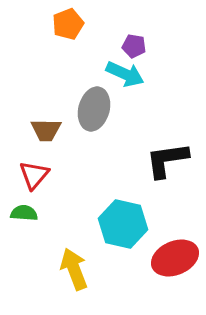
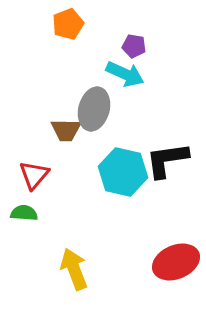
brown trapezoid: moved 20 px right
cyan hexagon: moved 52 px up
red ellipse: moved 1 px right, 4 px down
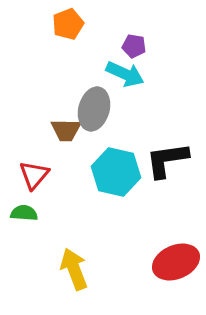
cyan hexagon: moved 7 px left
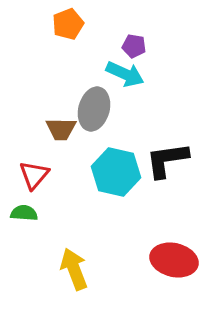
brown trapezoid: moved 5 px left, 1 px up
red ellipse: moved 2 px left, 2 px up; rotated 36 degrees clockwise
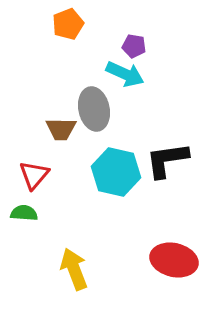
gray ellipse: rotated 27 degrees counterclockwise
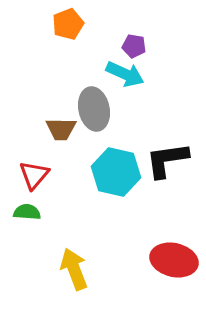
green semicircle: moved 3 px right, 1 px up
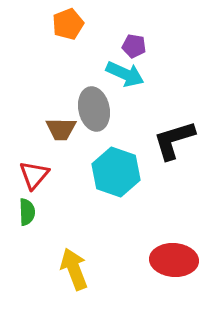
black L-shape: moved 7 px right, 20 px up; rotated 9 degrees counterclockwise
cyan hexagon: rotated 6 degrees clockwise
green semicircle: rotated 84 degrees clockwise
red ellipse: rotated 9 degrees counterclockwise
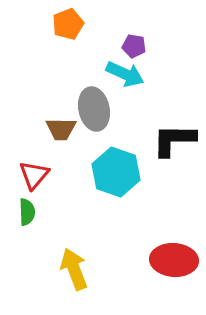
black L-shape: rotated 18 degrees clockwise
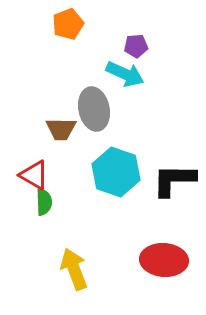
purple pentagon: moved 2 px right; rotated 15 degrees counterclockwise
black L-shape: moved 40 px down
red triangle: rotated 40 degrees counterclockwise
green semicircle: moved 17 px right, 10 px up
red ellipse: moved 10 px left
